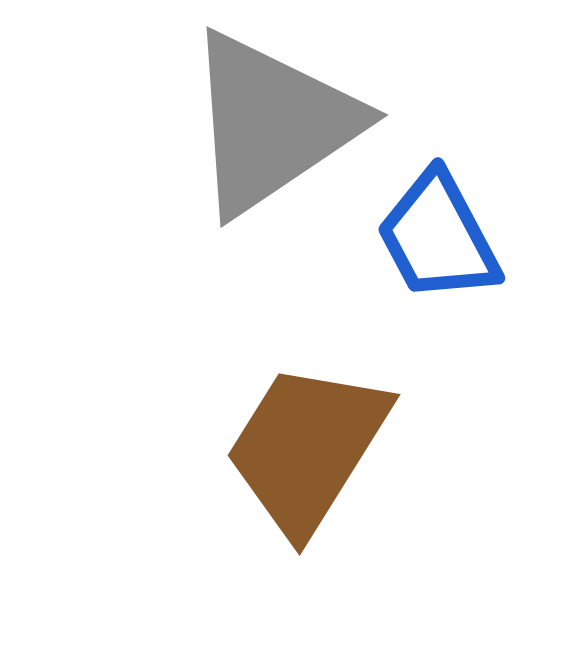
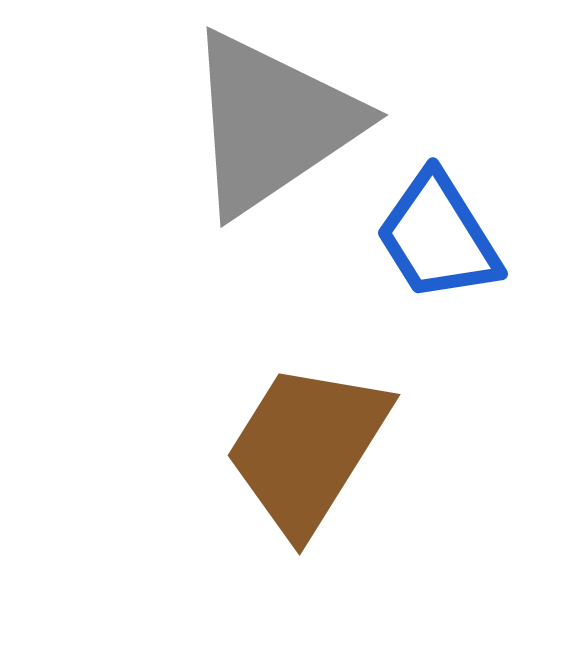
blue trapezoid: rotated 4 degrees counterclockwise
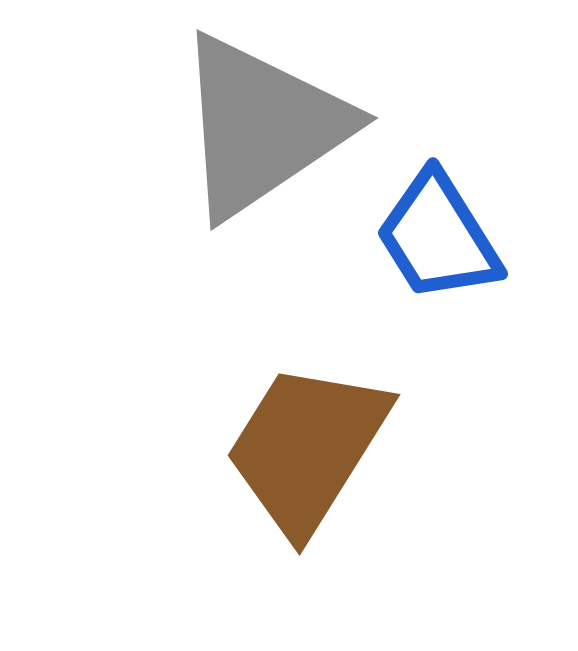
gray triangle: moved 10 px left, 3 px down
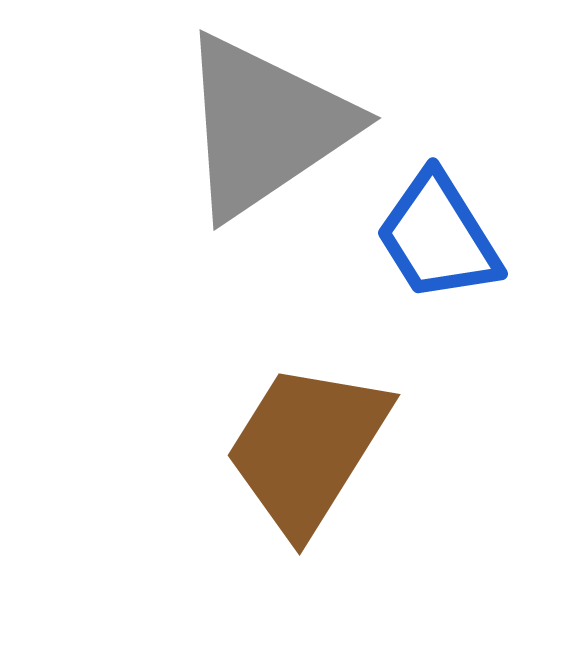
gray triangle: moved 3 px right
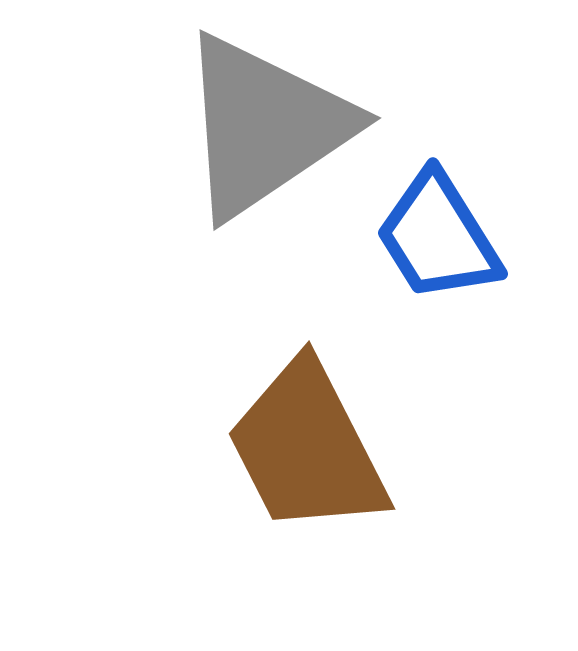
brown trapezoid: rotated 59 degrees counterclockwise
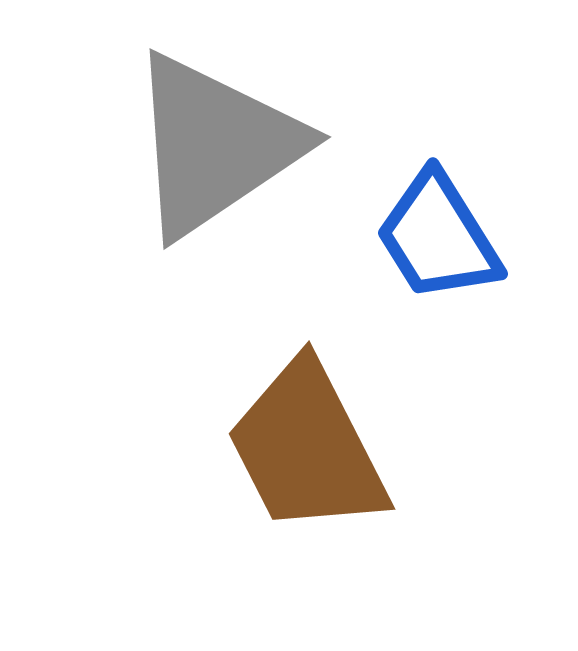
gray triangle: moved 50 px left, 19 px down
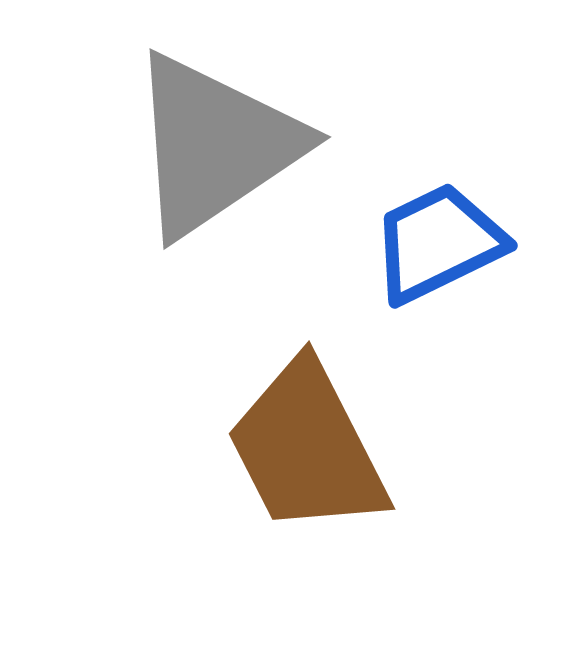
blue trapezoid: moved 6 px down; rotated 96 degrees clockwise
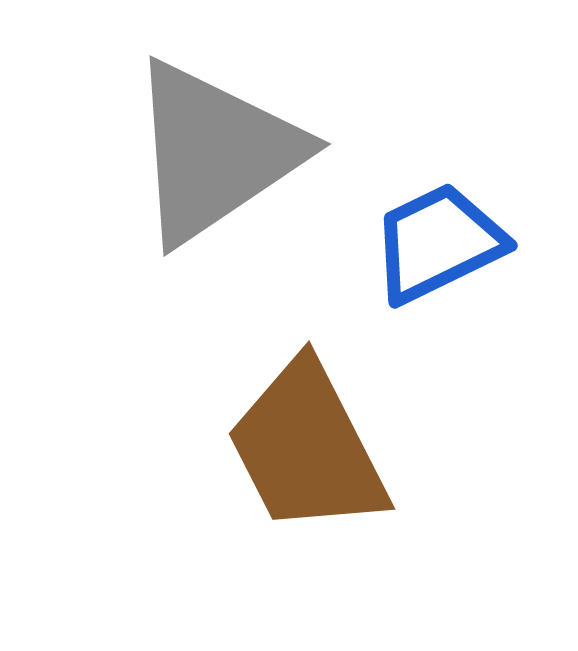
gray triangle: moved 7 px down
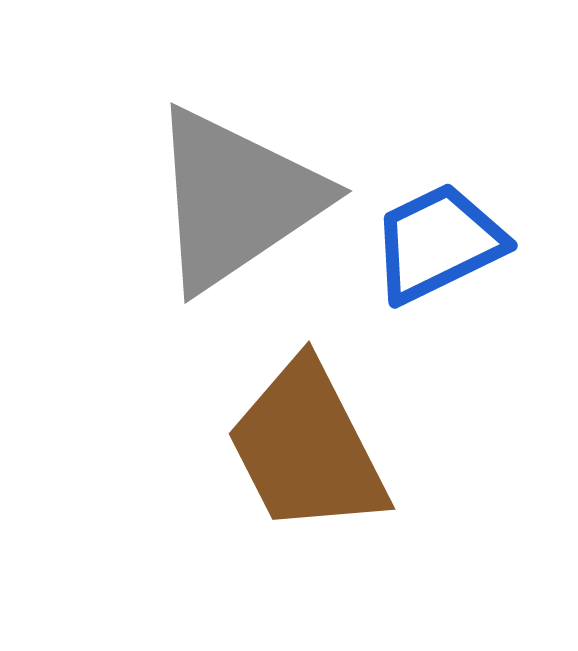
gray triangle: moved 21 px right, 47 px down
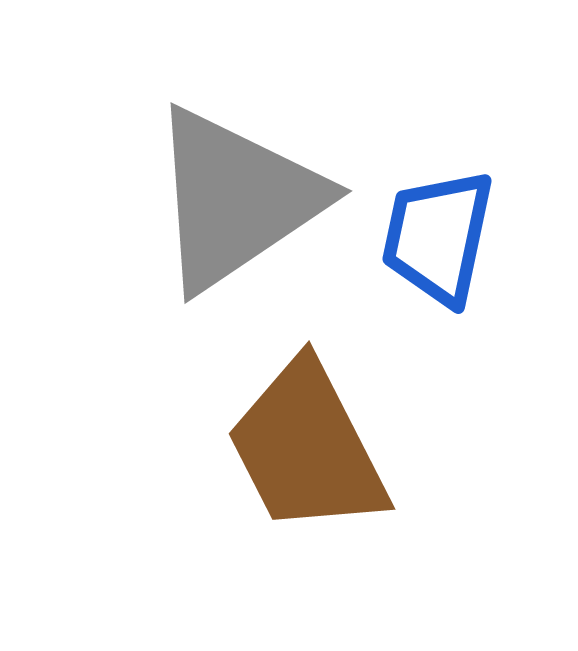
blue trapezoid: moved 6 px up; rotated 52 degrees counterclockwise
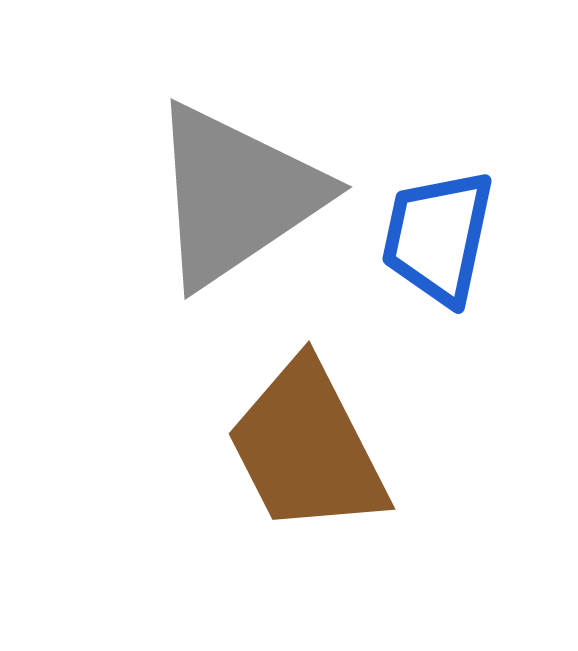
gray triangle: moved 4 px up
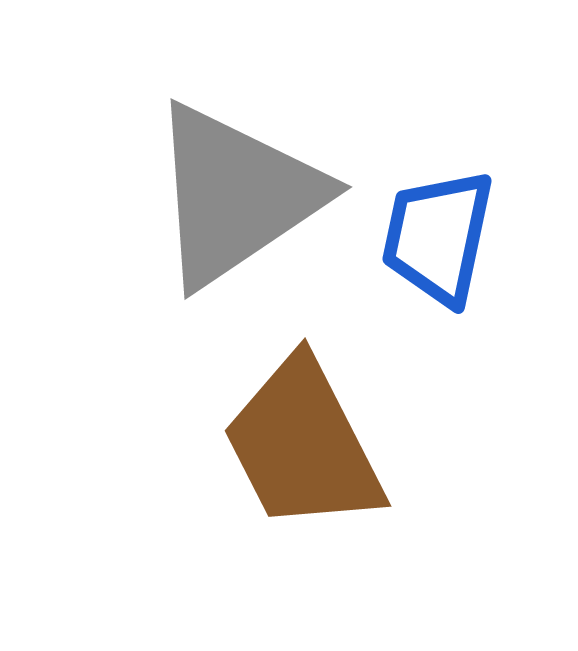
brown trapezoid: moved 4 px left, 3 px up
